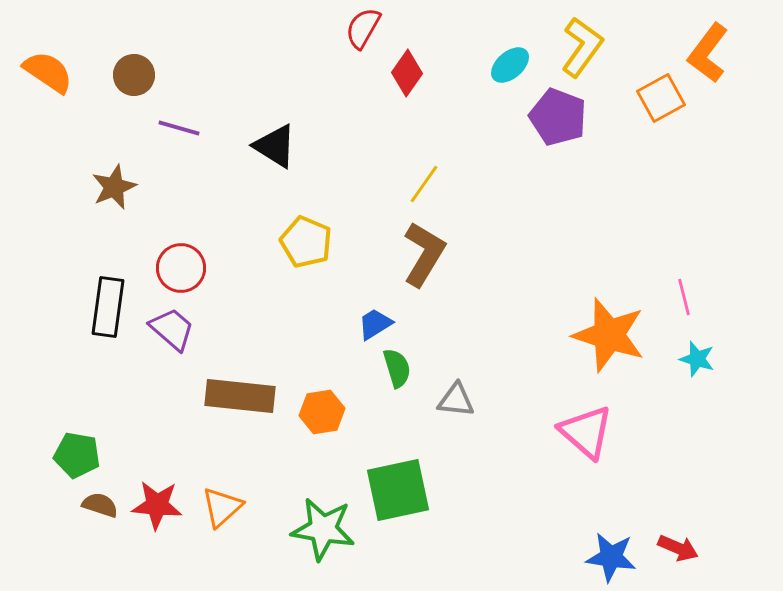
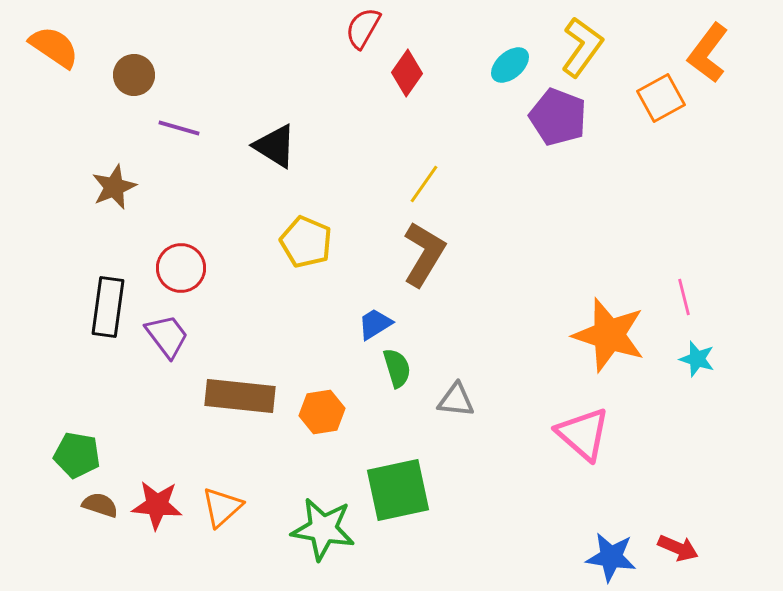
orange semicircle: moved 6 px right, 25 px up
purple trapezoid: moved 5 px left, 7 px down; rotated 12 degrees clockwise
pink triangle: moved 3 px left, 2 px down
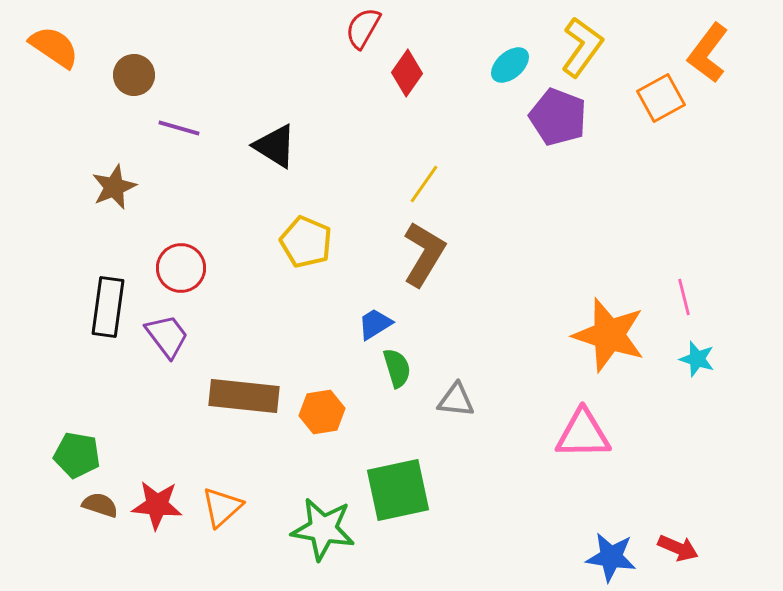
brown rectangle: moved 4 px right
pink triangle: rotated 42 degrees counterclockwise
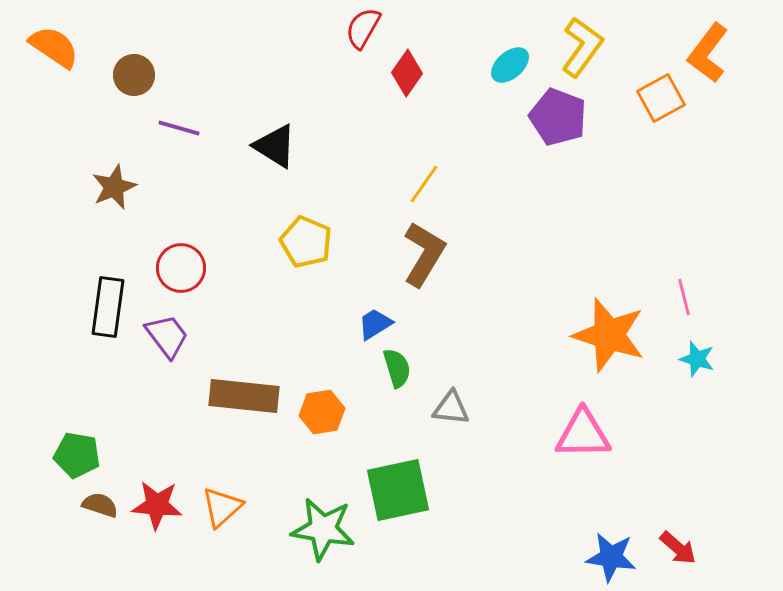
gray triangle: moved 5 px left, 8 px down
red arrow: rotated 18 degrees clockwise
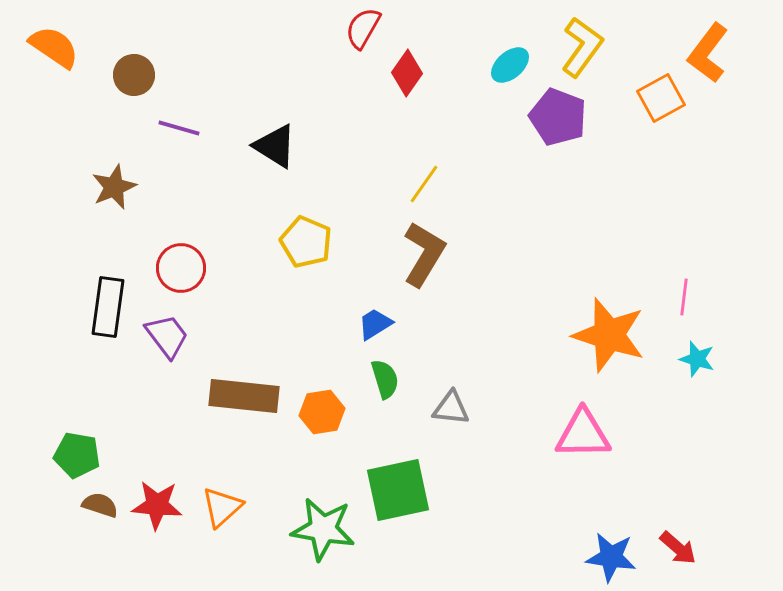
pink line: rotated 21 degrees clockwise
green semicircle: moved 12 px left, 11 px down
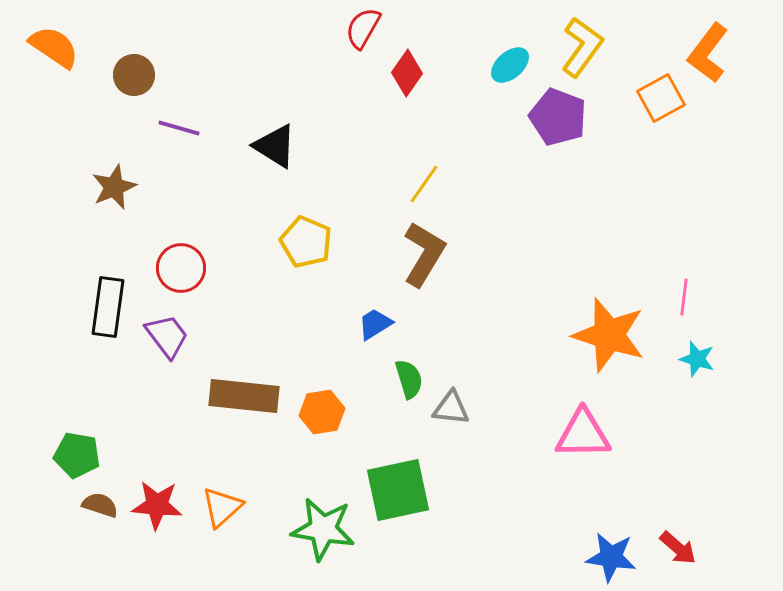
green semicircle: moved 24 px right
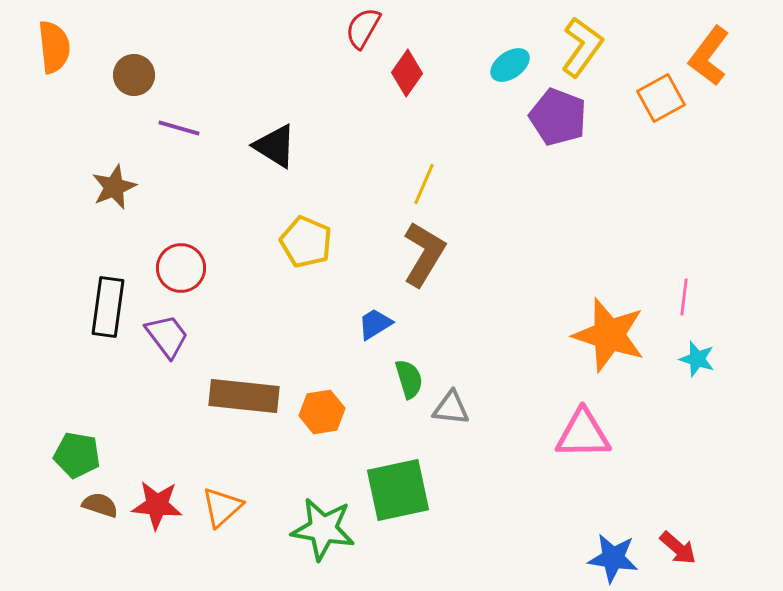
orange semicircle: rotated 50 degrees clockwise
orange L-shape: moved 1 px right, 3 px down
cyan ellipse: rotated 6 degrees clockwise
yellow line: rotated 12 degrees counterclockwise
blue star: moved 2 px right, 1 px down
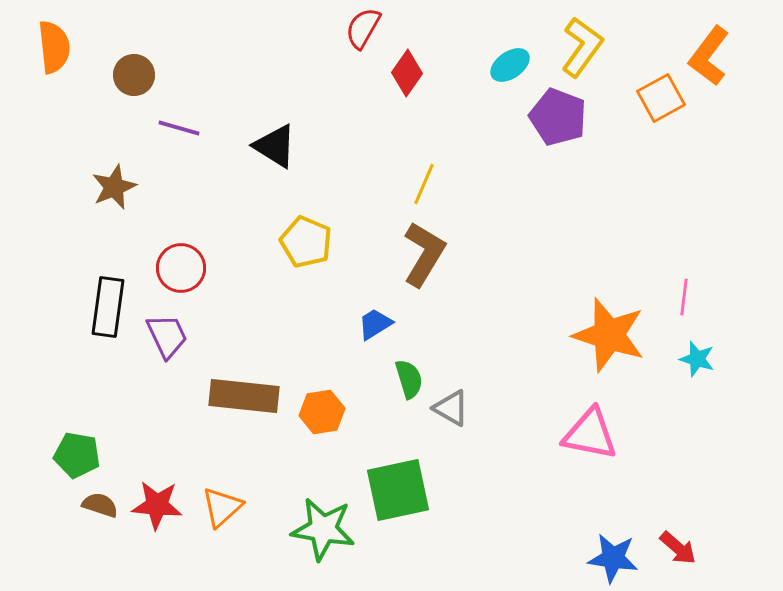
purple trapezoid: rotated 12 degrees clockwise
gray triangle: rotated 24 degrees clockwise
pink triangle: moved 7 px right; rotated 12 degrees clockwise
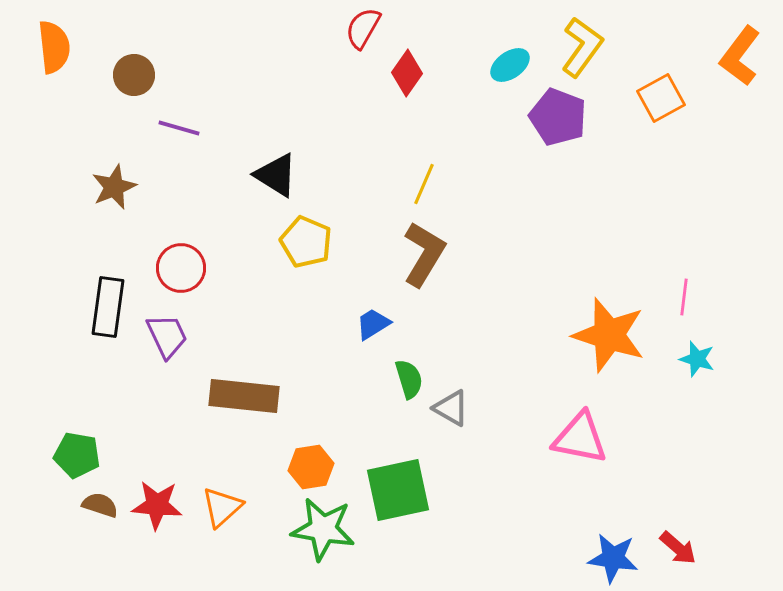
orange L-shape: moved 31 px right
black triangle: moved 1 px right, 29 px down
blue trapezoid: moved 2 px left
orange hexagon: moved 11 px left, 55 px down
pink triangle: moved 10 px left, 4 px down
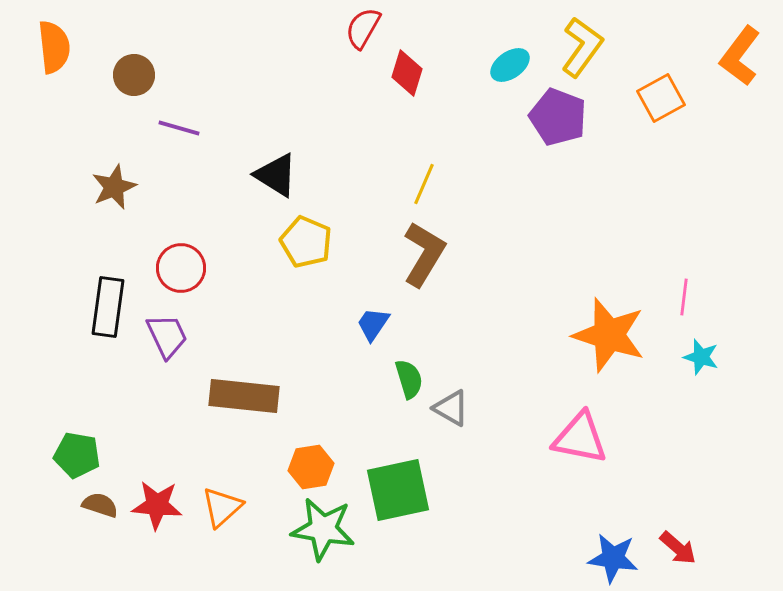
red diamond: rotated 18 degrees counterclockwise
blue trapezoid: rotated 24 degrees counterclockwise
cyan star: moved 4 px right, 2 px up
